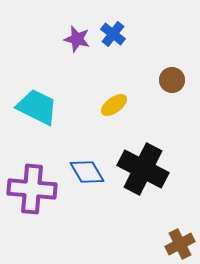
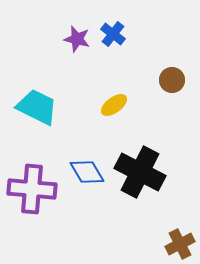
black cross: moved 3 px left, 3 px down
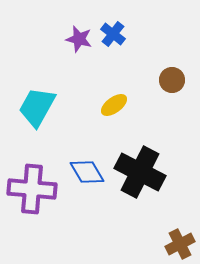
purple star: moved 2 px right
cyan trapezoid: rotated 87 degrees counterclockwise
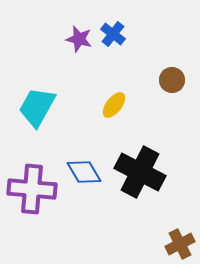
yellow ellipse: rotated 16 degrees counterclockwise
blue diamond: moved 3 px left
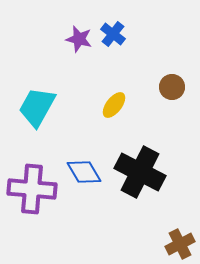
brown circle: moved 7 px down
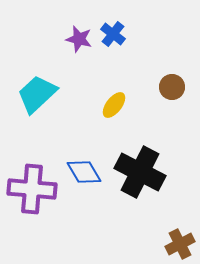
cyan trapezoid: moved 13 px up; rotated 18 degrees clockwise
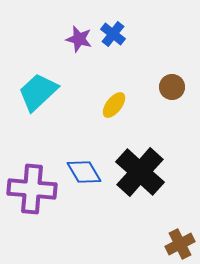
cyan trapezoid: moved 1 px right, 2 px up
black cross: rotated 15 degrees clockwise
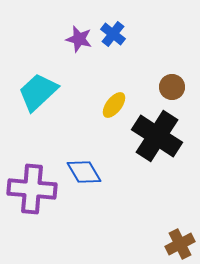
black cross: moved 17 px right, 36 px up; rotated 9 degrees counterclockwise
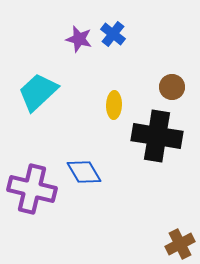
yellow ellipse: rotated 36 degrees counterclockwise
black cross: rotated 24 degrees counterclockwise
purple cross: rotated 9 degrees clockwise
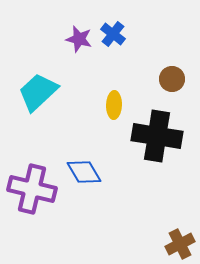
brown circle: moved 8 px up
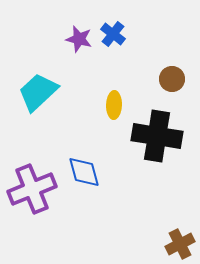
blue diamond: rotated 15 degrees clockwise
purple cross: rotated 36 degrees counterclockwise
